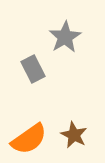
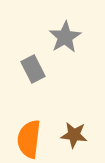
brown star: rotated 20 degrees counterclockwise
orange semicircle: rotated 132 degrees clockwise
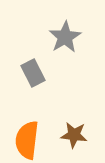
gray rectangle: moved 4 px down
orange semicircle: moved 2 px left, 1 px down
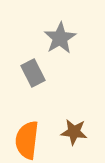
gray star: moved 5 px left, 1 px down
brown star: moved 3 px up
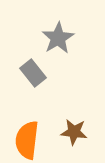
gray star: moved 2 px left
gray rectangle: rotated 12 degrees counterclockwise
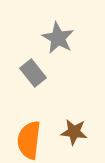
gray star: rotated 12 degrees counterclockwise
orange semicircle: moved 2 px right
